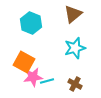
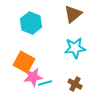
cyan star: rotated 10 degrees clockwise
cyan line: moved 2 px left, 2 px down
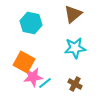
cyan hexagon: rotated 10 degrees counterclockwise
cyan line: rotated 24 degrees counterclockwise
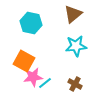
cyan star: moved 1 px right, 2 px up
orange square: moved 1 px up
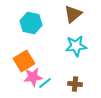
orange square: rotated 30 degrees clockwise
brown cross: rotated 24 degrees counterclockwise
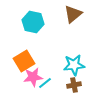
cyan hexagon: moved 2 px right, 1 px up
cyan star: moved 2 px left, 19 px down
brown cross: moved 1 px left, 1 px down; rotated 16 degrees counterclockwise
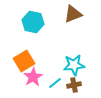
brown triangle: rotated 18 degrees clockwise
pink star: rotated 24 degrees counterclockwise
cyan line: moved 10 px right
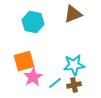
orange square: rotated 15 degrees clockwise
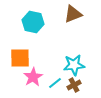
orange square: moved 4 px left, 3 px up; rotated 15 degrees clockwise
brown cross: rotated 16 degrees counterclockwise
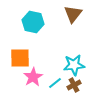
brown triangle: rotated 30 degrees counterclockwise
